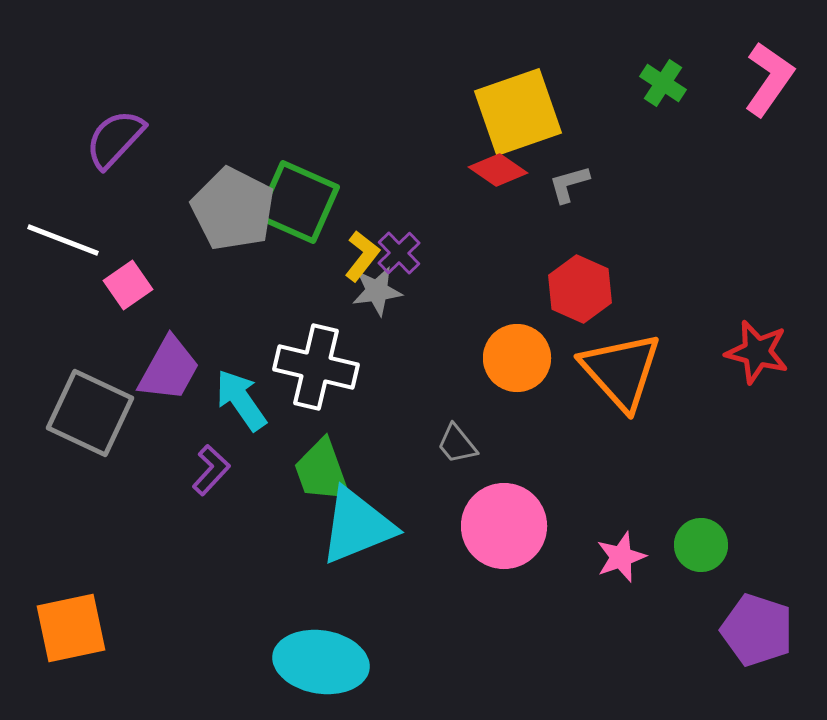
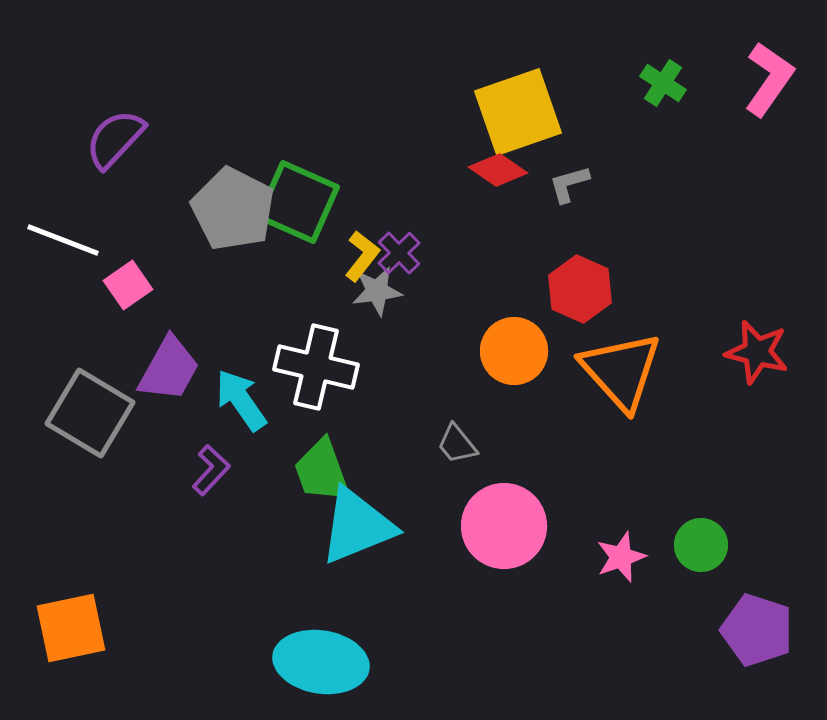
orange circle: moved 3 px left, 7 px up
gray square: rotated 6 degrees clockwise
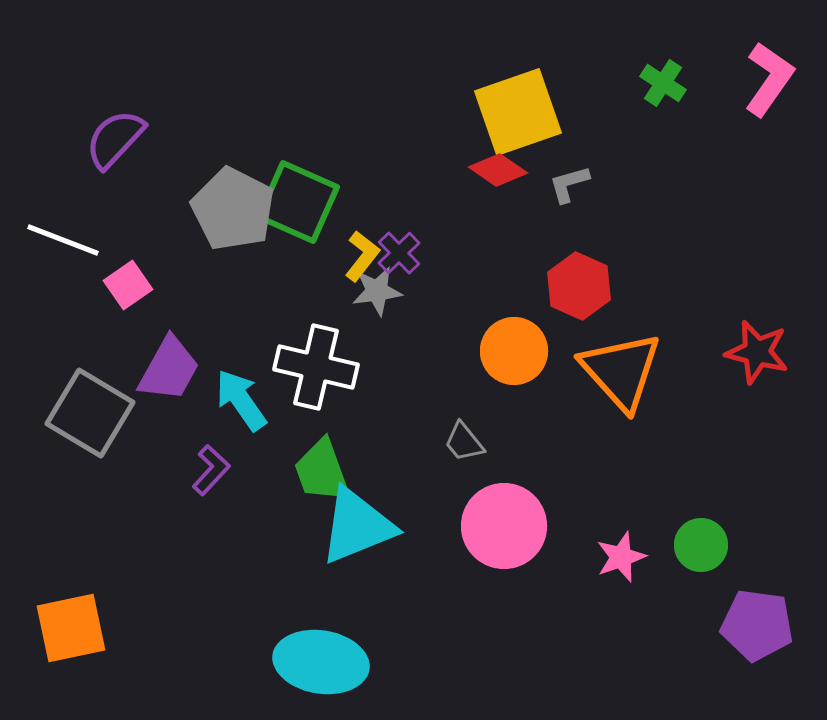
red hexagon: moved 1 px left, 3 px up
gray trapezoid: moved 7 px right, 2 px up
purple pentagon: moved 5 px up; rotated 10 degrees counterclockwise
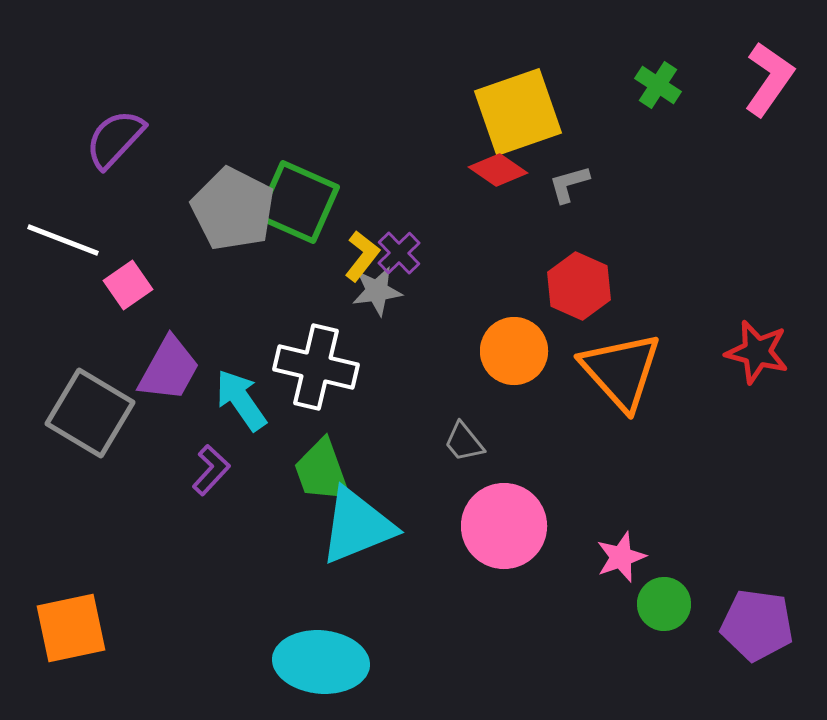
green cross: moved 5 px left, 2 px down
green circle: moved 37 px left, 59 px down
cyan ellipse: rotated 4 degrees counterclockwise
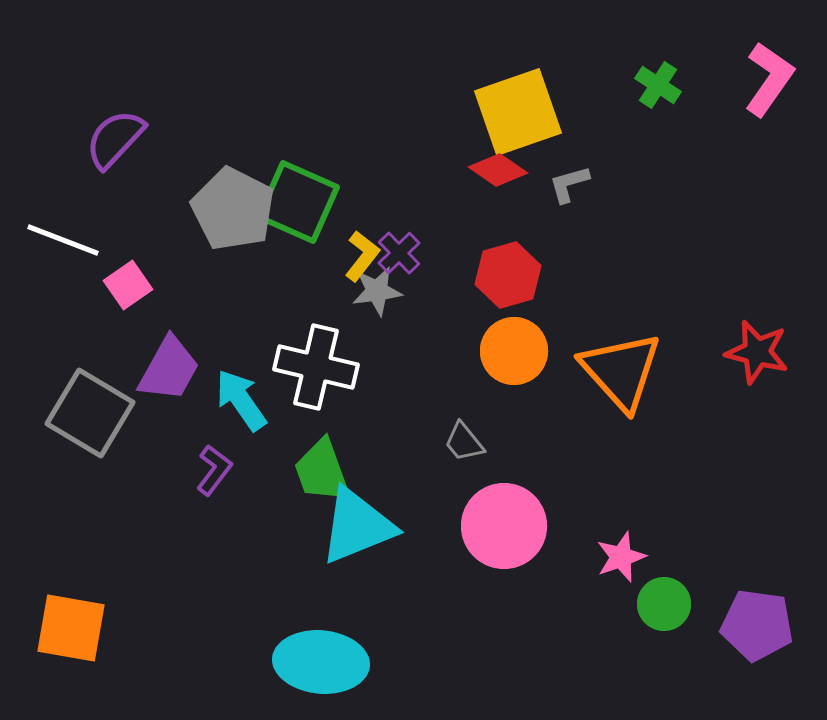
red hexagon: moved 71 px left, 11 px up; rotated 20 degrees clockwise
purple L-shape: moved 3 px right; rotated 6 degrees counterclockwise
orange square: rotated 22 degrees clockwise
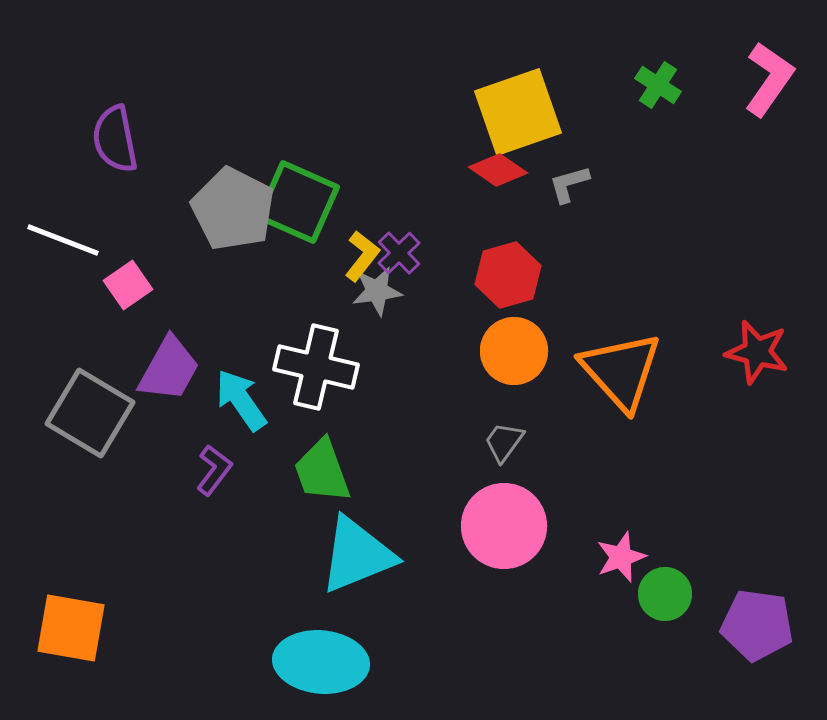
purple semicircle: rotated 54 degrees counterclockwise
gray trapezoid: moved 40 px right; rotated 75 degrees clockwise
cyan triangle: moved 29 px down
green circle: moved 1 px right, 10 px up
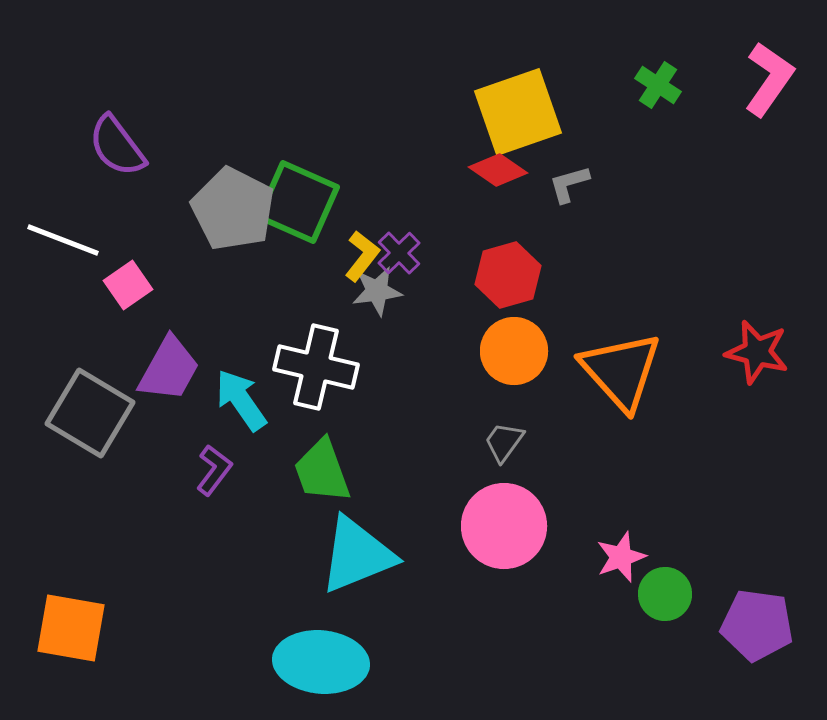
purple semicircle: moved 2 px right, 7 px down; rotated 26 degrees counterclockwise
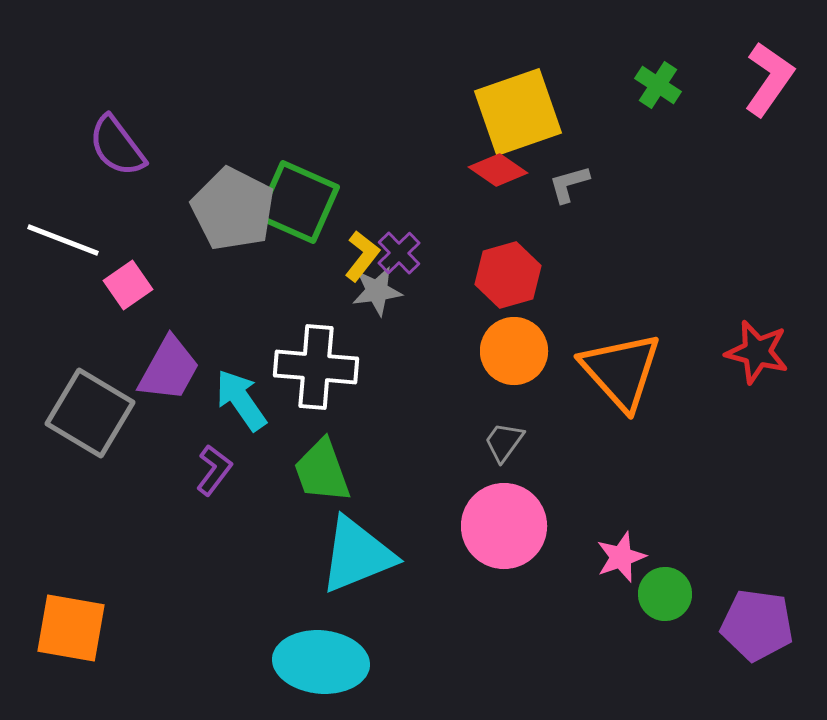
white cross: rotated 8 degrees counterclockwise
